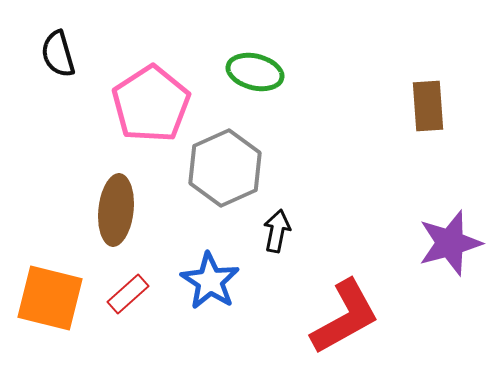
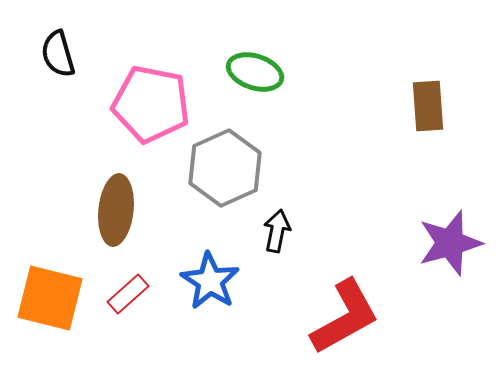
green ellipse: rotated 4 degrees clockwise
pink pentagon: rotated 28 degrees counterclockwise
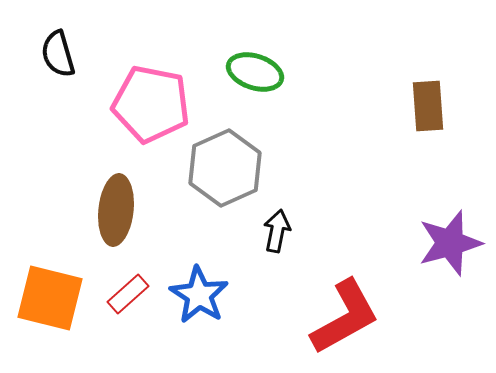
blue star: moved 11 px left, 14 px down
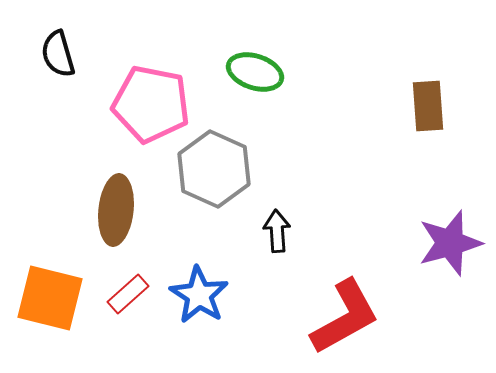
gray hexagon: moved 11 px left, 1 px down; rotated 12 degrees counterclockwise
black arrow: rotated 15 degrees counterclockwise
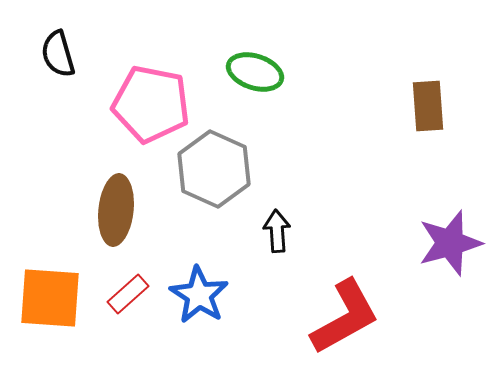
orange square: rotated 10 degrees counterclockwise
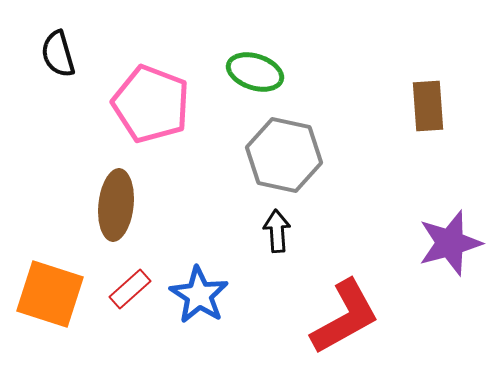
pink pentagon: rotated 10 degrees clockwise
gray hexagon: moved 70 px right, 14 px up; rotated 12 degrees counterclockwise
brown ellipse: moved 5 px up
red rectangle: moved 2 px right, 5 px up
orange square: moved 4 px up; rotated 14 degrees clockwise
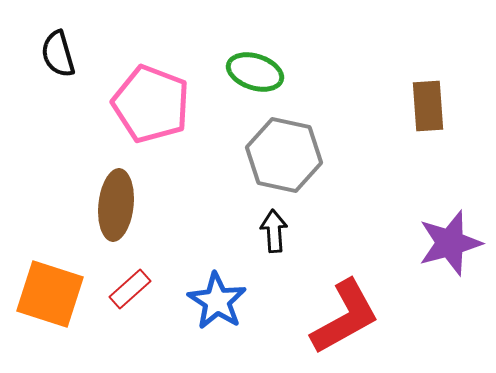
black arrow: moved 3 px left
blue star: moved 18 px right, 6 px down
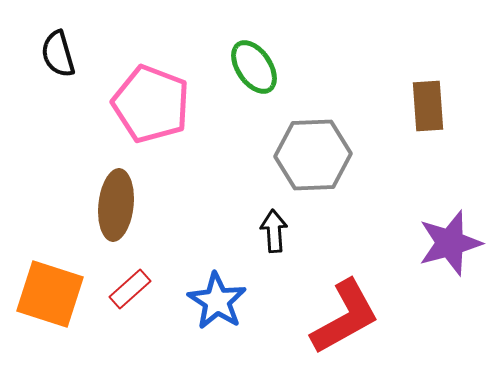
green ellipse: moved 1 px left, 5 px up; rotated 38 degrees clockwise
gray hexagon: moved 29 px right; rotated 14 degrees counterclockwise
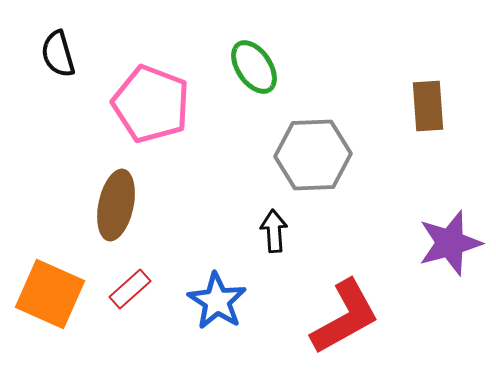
brown ellipse: rotated 6 degrees clockwise
orange square: rotated 6 degrees clockwise
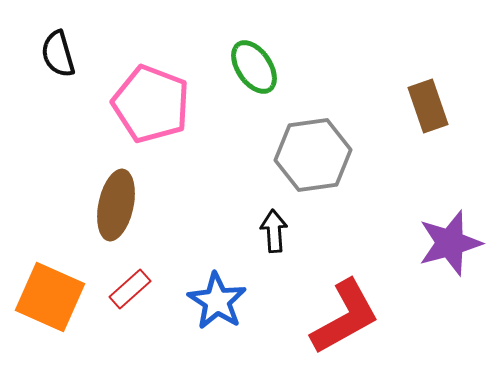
brown rectangle: rotated 15 degrees counterclockwise
gray hexagon: rotated 6 degrees counterclockwise
orange square: moved 3 px down
